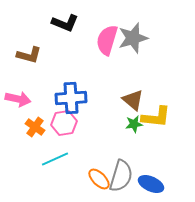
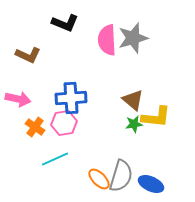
pink semicircle: rotated 20 degrees counterclockwise
brown L-shape: moved 1 px left; rotated 10 degrees clockwise
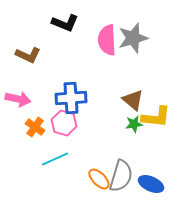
pink hexagon: rotated 25 degrees clockwise
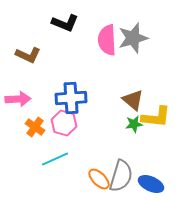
pink arrow: rotated 15 degrees counterclockwise
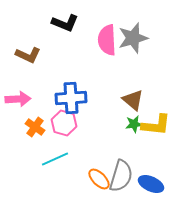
yellow L-shape: moved 8 px down
